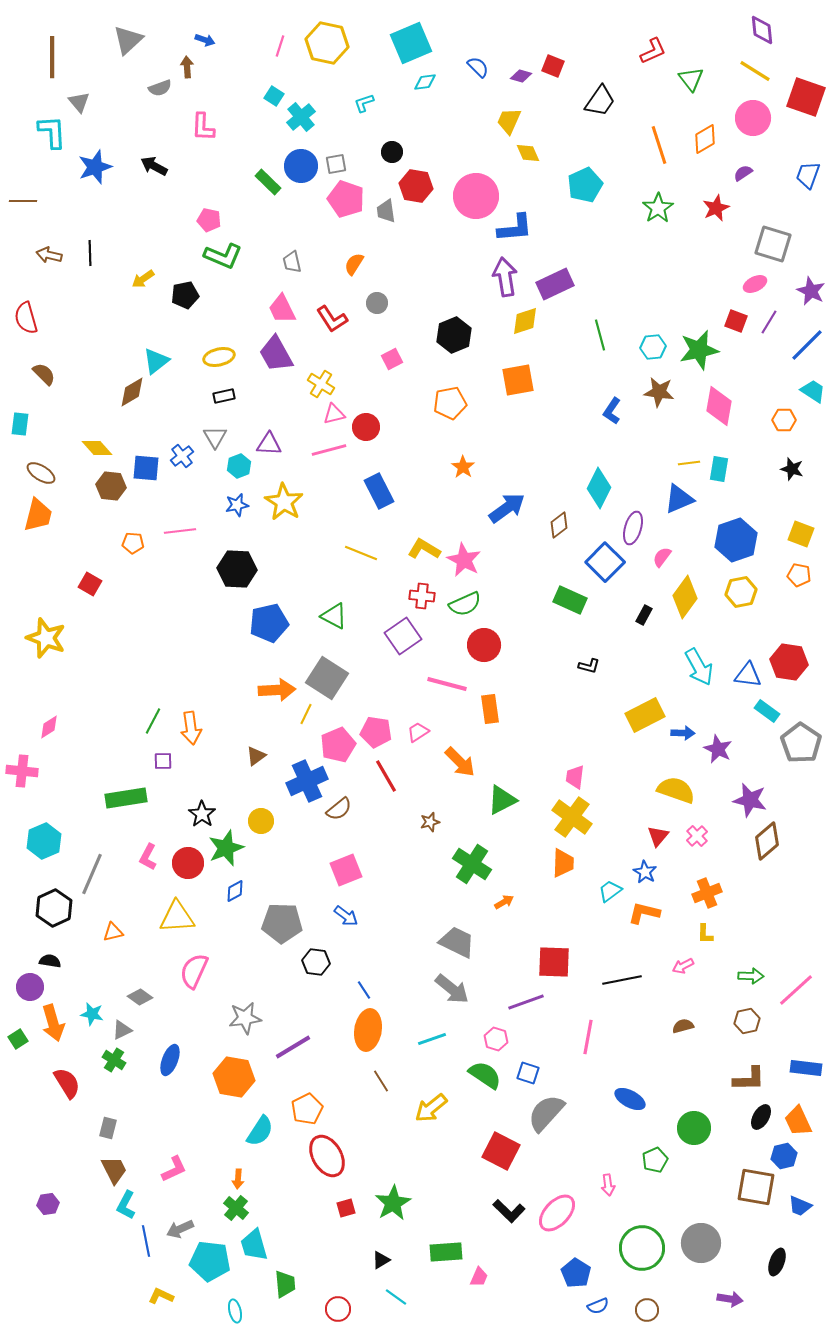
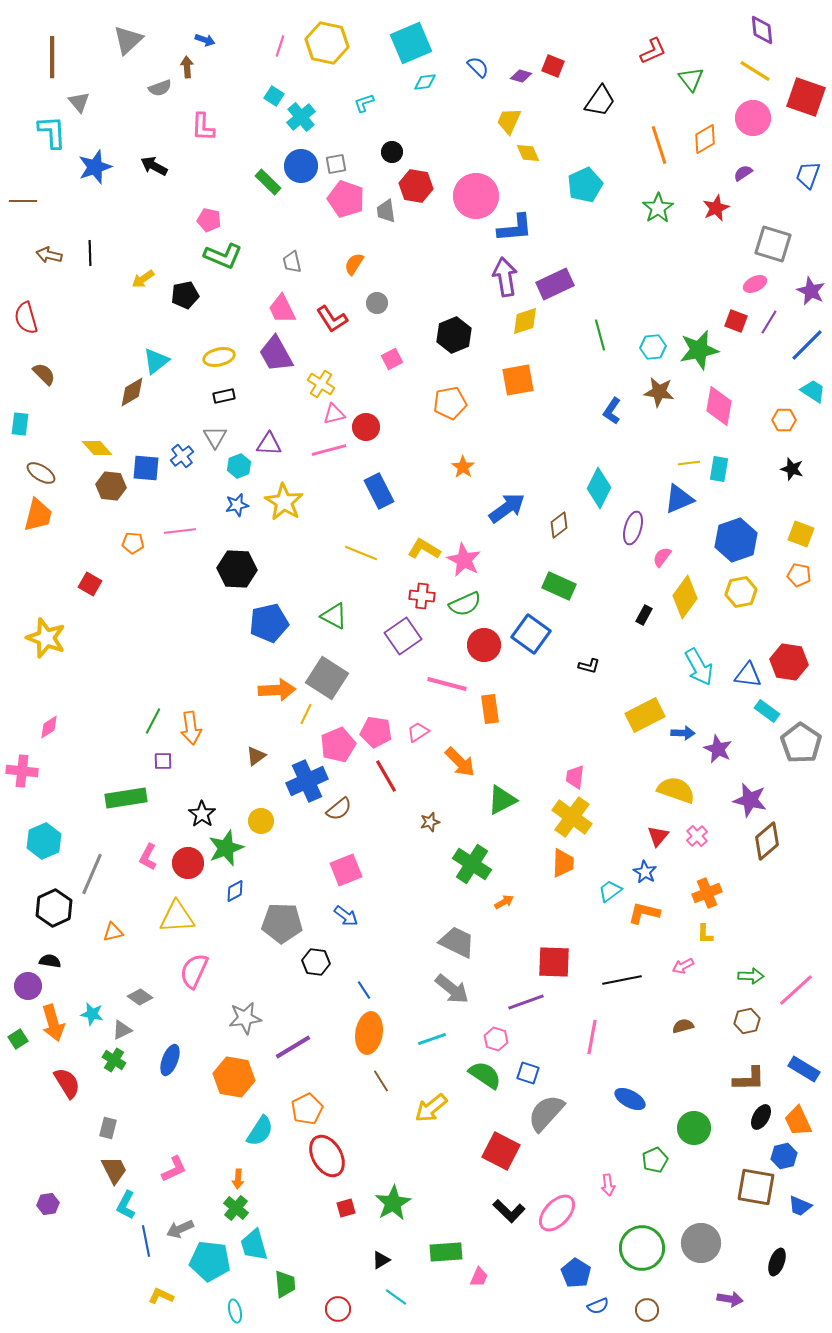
blue square at (605, 562): moved 74 px left, 72 px down; rotated 9 degrees counterclockwise
green rectangle at (570, 600): moved 11 px left, 14 px up
purple circle at (30, 987): moved 2 px left, 1 px up
orange ellipse at (368, 1030): moved 1 px right, 3 px down
pink line at (588, 1037): moved 4 px right
blue rectangle at (806, 1068): moved 2 px left, 1 px down; rotated 24 degrees clockwise
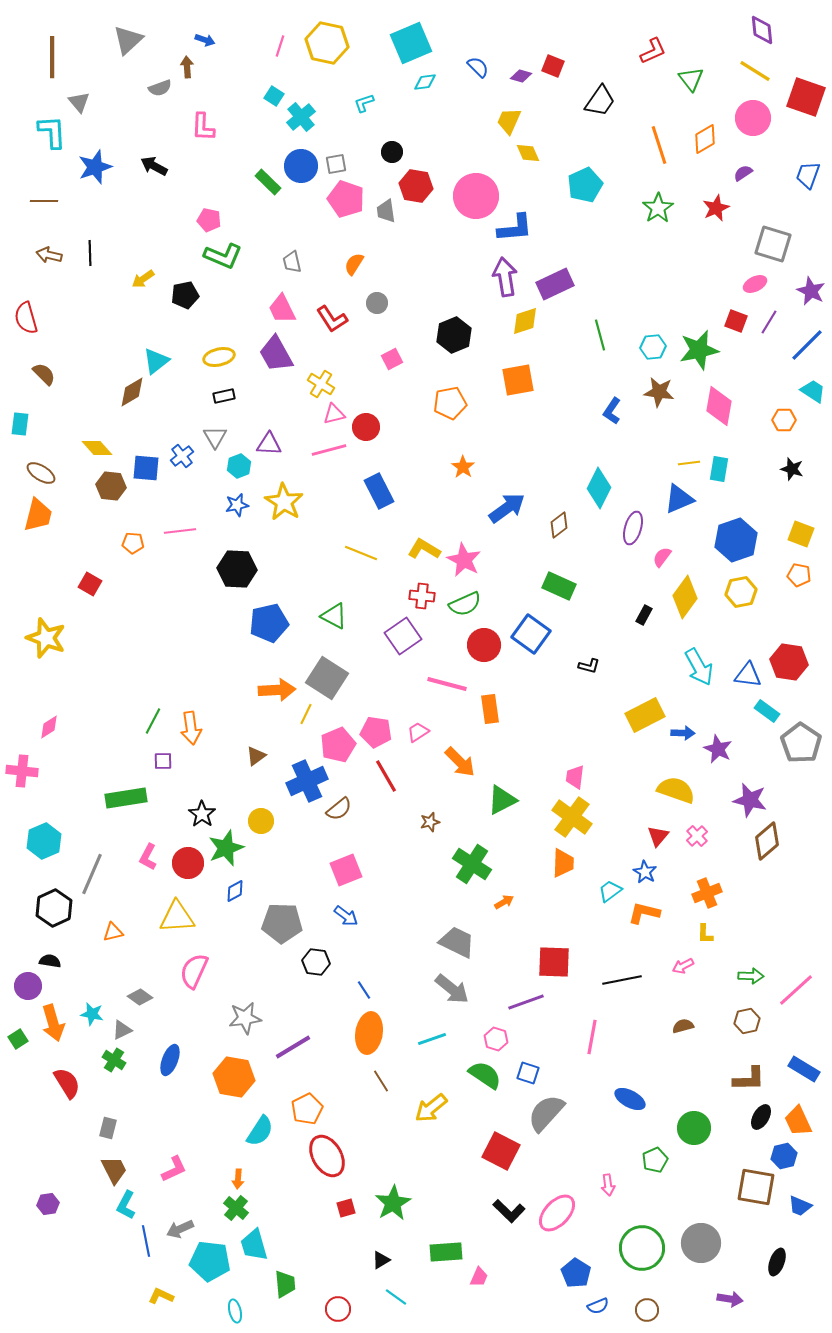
brown line at (23, 201): moved 21 px right
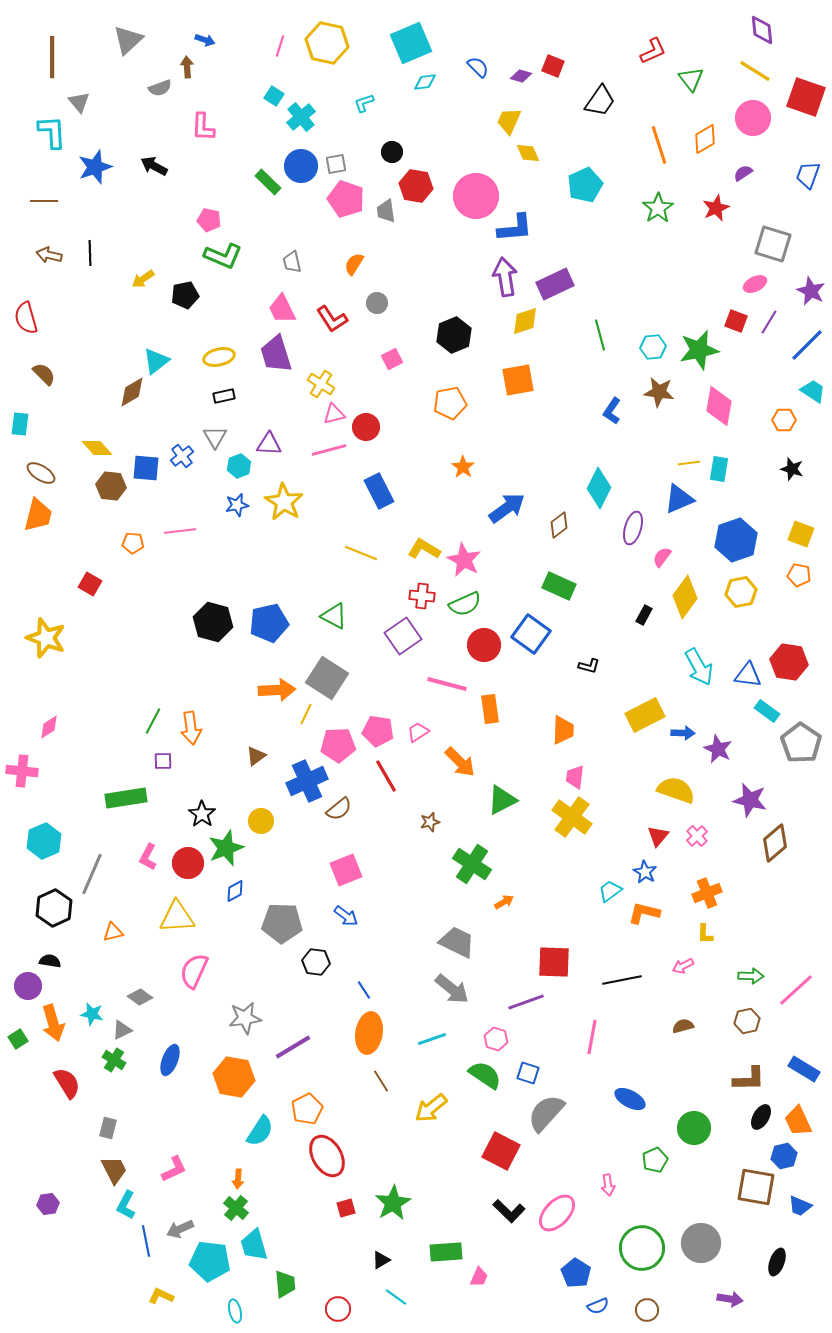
purple trapezoid at (276, 354): rotated 12 degrees clockwise
black hexagon at (237, 569): moved 24 px left, 53 px down; rotated 12 degrees clockwise
pink pentagon at (376, 732): moved 2 px right, 1 px up
pink pentagon at (338, 745): rotated 20 degrees clockwise
brown diamond at (767, 841): moved 8 px right, 2 px down
orange trapezoid at (563, 863): moved 133 px up
